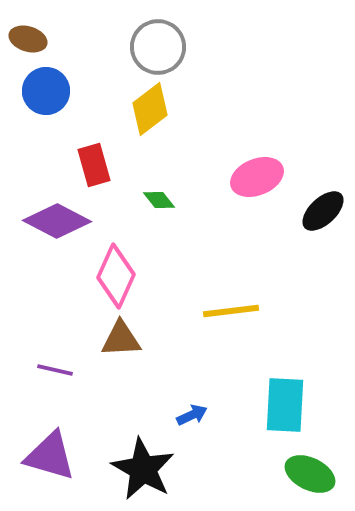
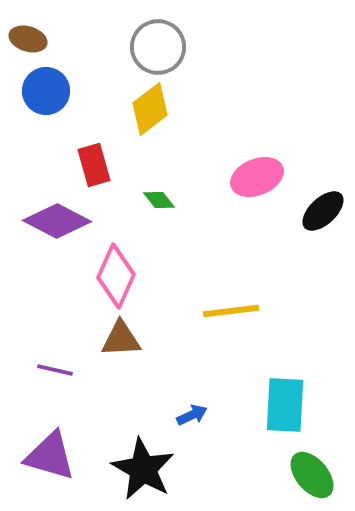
green ellipse: moved 2 px right, 1 px down; rotated 24 degrees clockwise
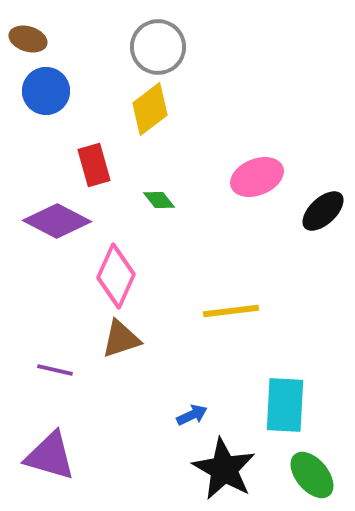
brown triangle: rotated 15 degrees counterclockwise
black star: moved 81 px right
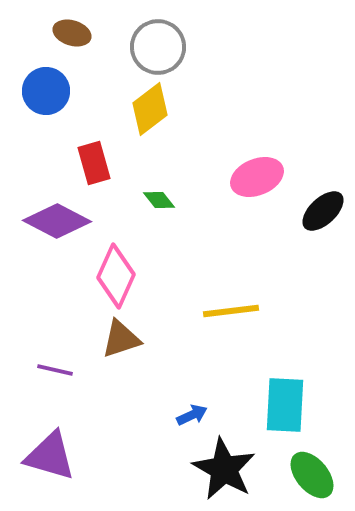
brown ellipse: moved 44 px right, 6 px up
red rectangle: moved 2 px up
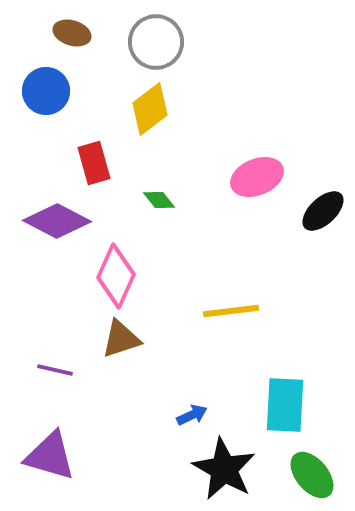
gray circle: moved 2 px left, 5 px up
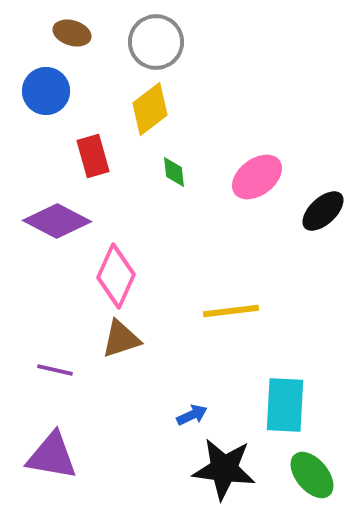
red rectangle: moved 1 px left, 7 px up
pink ellipse: rotated 15 degrees counterclockwise
green diamond: moved 15 px right, 28 px up; rotated 32 degrees clockwise
purple triangle: moved 2 px right; rotated 6 degrees counterclockwise
black star: rotated 22 degrees counterclockwise
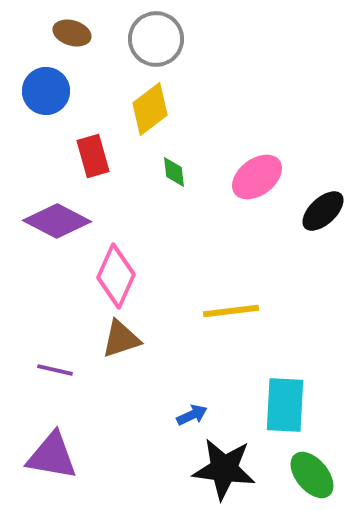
gray circle: moved 3 px up
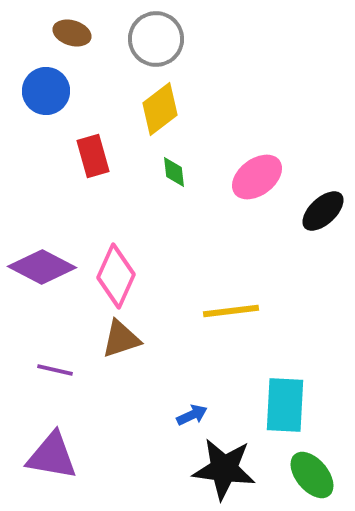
yellow diamond: moved 10 px right
purple diamond: moved 15 px left, 46 px down
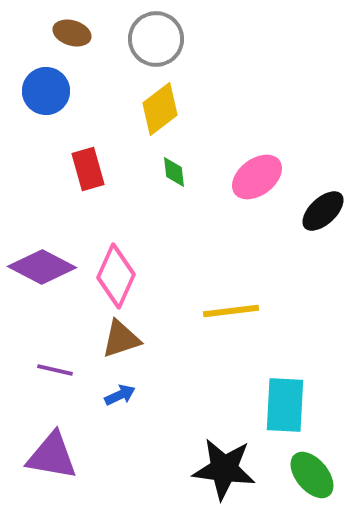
red rectangle: moved 5 px left, 13 px down
blue arrow: moved 72 px left, 20 px up
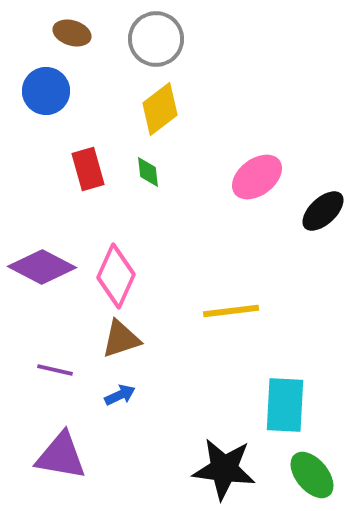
green diamond: moved 26 px left
purple triangle: moved 9 px right
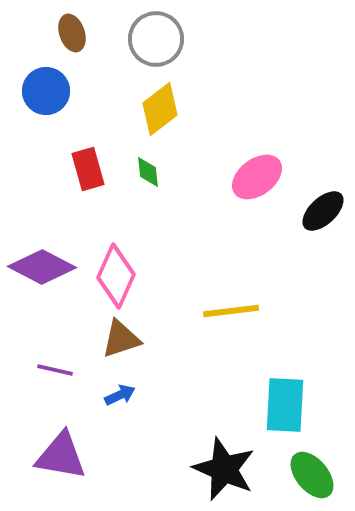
brown ellipse: rotated 54 degrees clockwise
black star: rotated 16 degrees clockwise
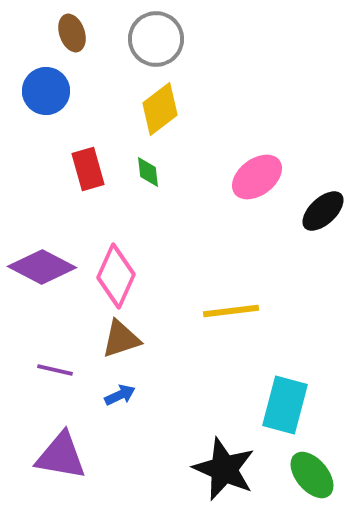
cyan rectangle: rotated 12 degrees clockwise
